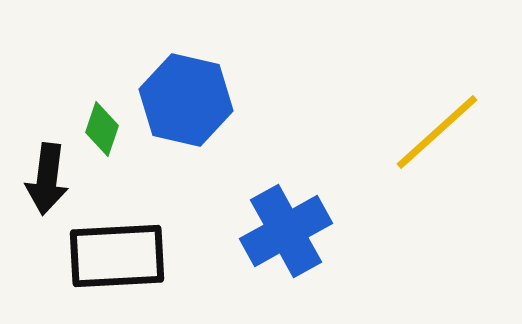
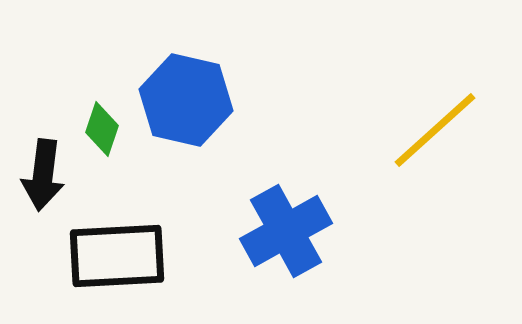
yellow line: moved 2 px left, 2 px up
black arrow: moved 4 px left, 4 px up
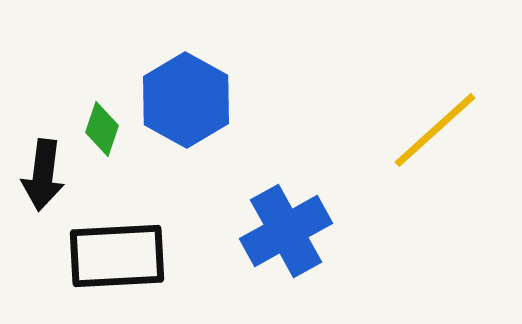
blue hexagon: rotated 16 degrees clockwise
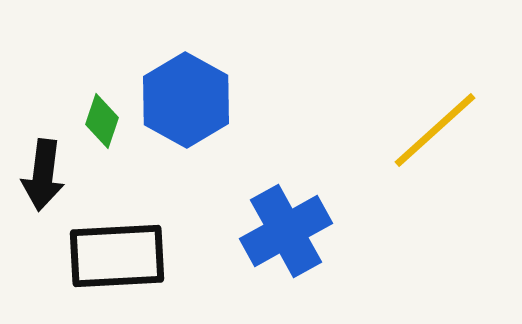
green diamond: moved 8 px up
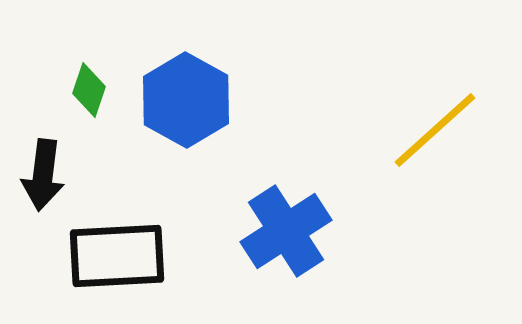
green diamond: moved 13 px left, 31 px up
blue cross: rotated 4 degrees counterclockwise
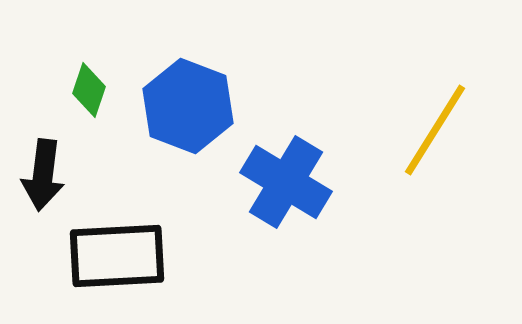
blue hexagon: moved 2 px right, 6 px down; rotated 8 degrees counterclockwise
yellow line: rotated 16 degrees counterclockwise
blue cross: moved 49 px up; rotated 26 degrees counterclockwise
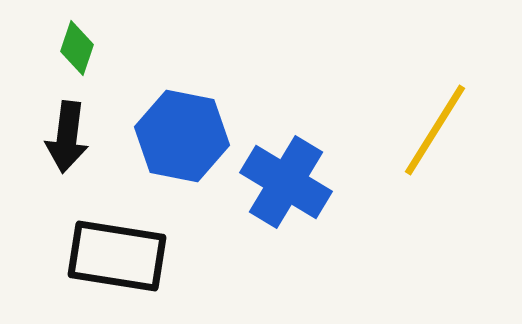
green diamond: moved 12 px left, 42 px up
blue hexagon: moved 6 px left, 30 px down; rotated 10 degrees counterclockwise
black arrow: moved 24 px right, 38 px up
black rectangle: rotated 12 degrees clockwise
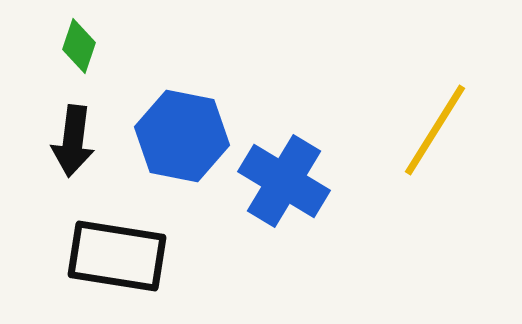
green diamond: moved 2 px right, 2 px up
black arrow: moved 6 px right, 4 px down
blue cross: moved 2 px left, 1 px up
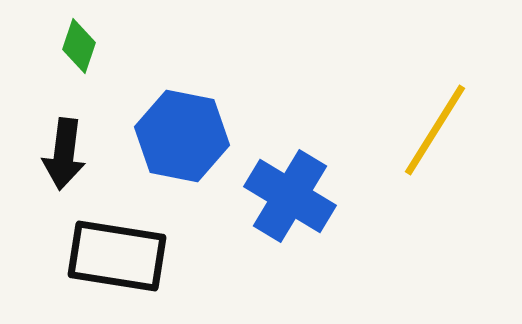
black arrow: moved 9 px left, 13 px down
blue cross: moved 6 px right, 15 px down
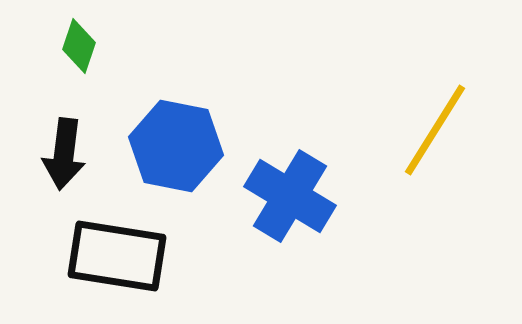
blue hexagon: moved 6 px left, 10 px down
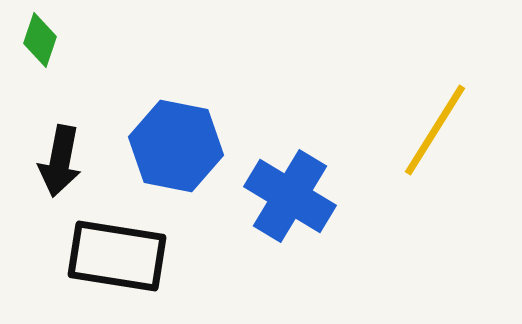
green diamond: moved 39 px left, 6 px up
black arrow: moved 4 px left, 7 px down; rotated 4 degrees clockwise
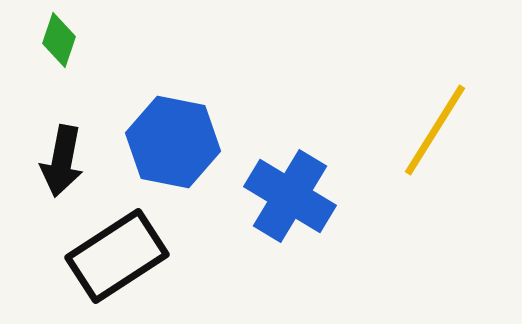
green diamond: moved 19 px right
blue hexagon: moved 3 px left, 4 px up
black arrow: moved 2 px right
black rectangle: rotated 42 degrees counterclockwise
